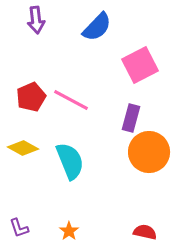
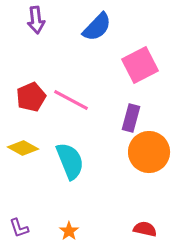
red semicircle: moved 3 px up
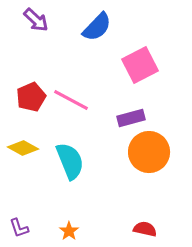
purple arrow: rotated 40 degrees counterclockwise
purple rectangle: rotated 60 degrees clockwise
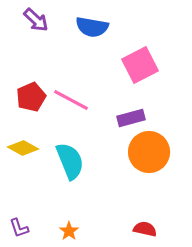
blue semicircle: moved 5 px left; rotated 56 degrees clockwise
